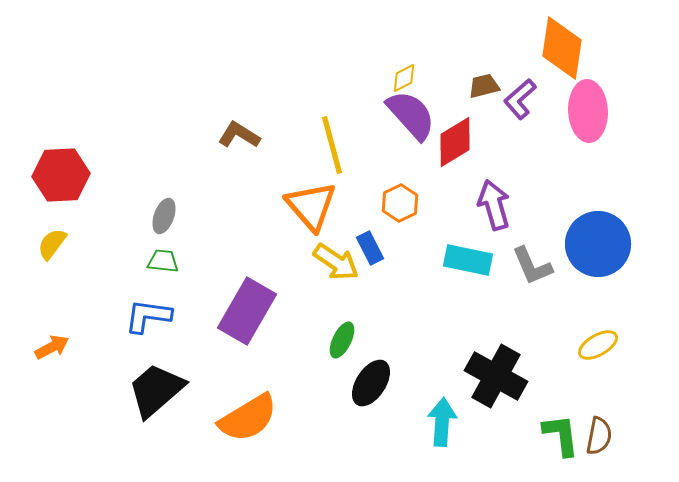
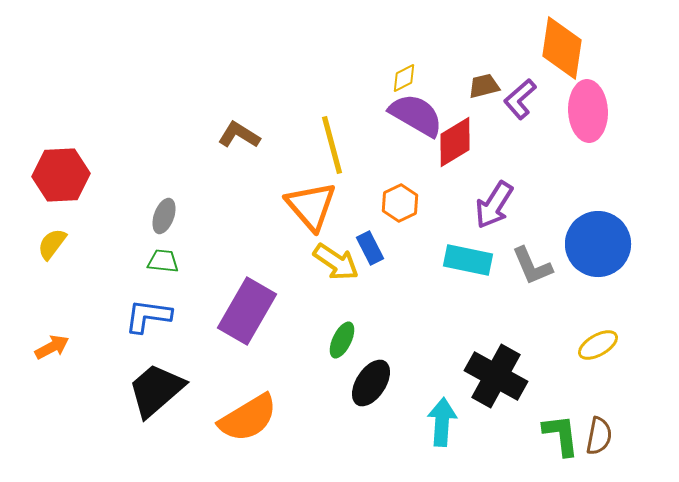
purple semicircle: moved 5 px right; rotated 18 degrees counterclockwise
purple arrow: rotated 132 degrees counterclockwise
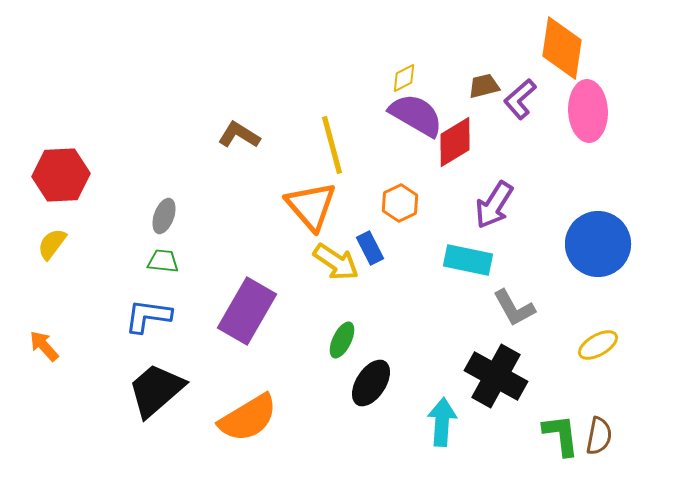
gray L-shape: moved 18 px left, 42 px down; rotated 6 degrees counterclockwise
orange arrow: moved 8 px left, 1 px up; rotated 104 degrees counterclockwise
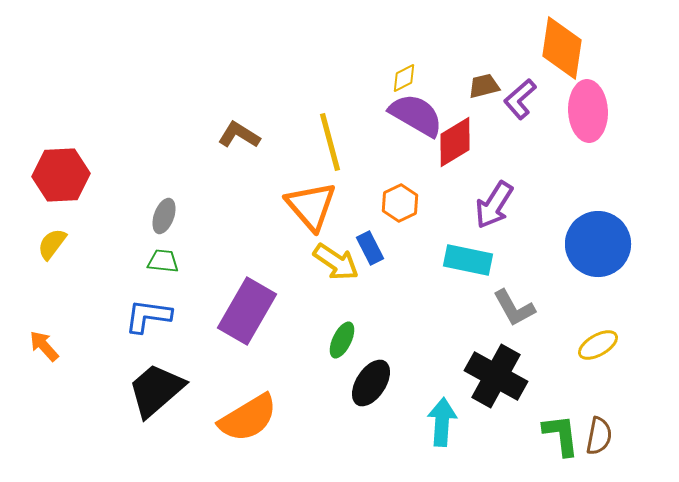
yellow line: moved 2 px left, 3 px up
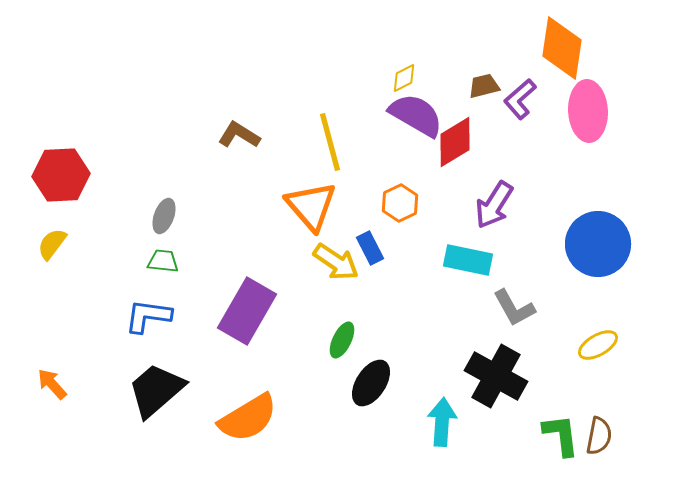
orange arrow: moved 8 px right, 38 px down
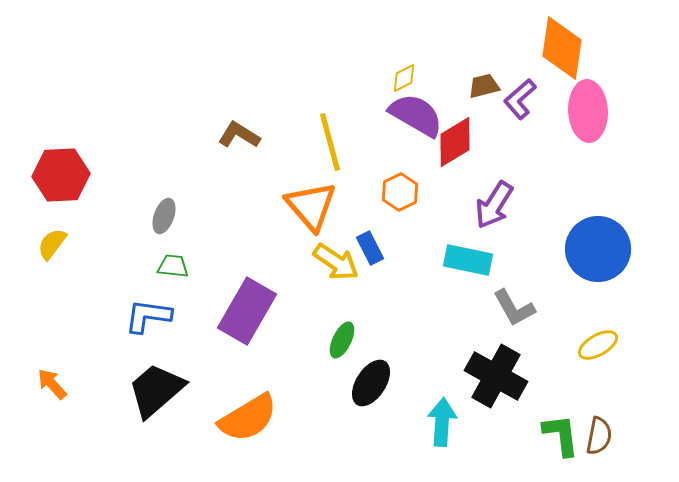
orange hexagon: moved 11 px up
blue circle: moved 5 px down
green trapezoid: moved 10 px right, 5 px down
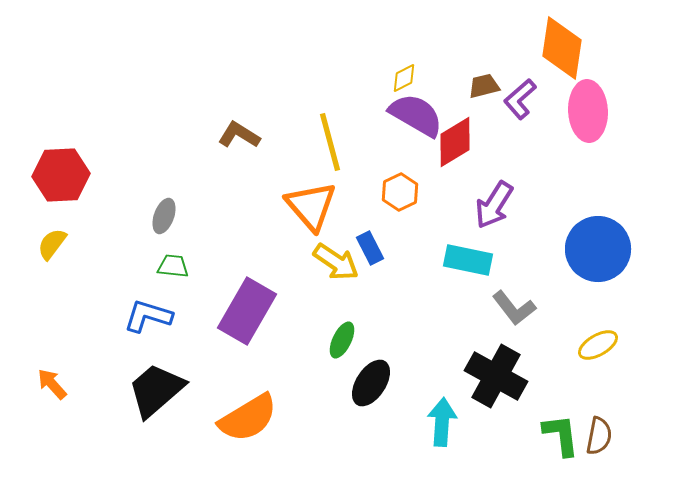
gray L-shape: rotated 9 degrees counterclockwise
blue L-shape: rotated 9 degrees clockwise
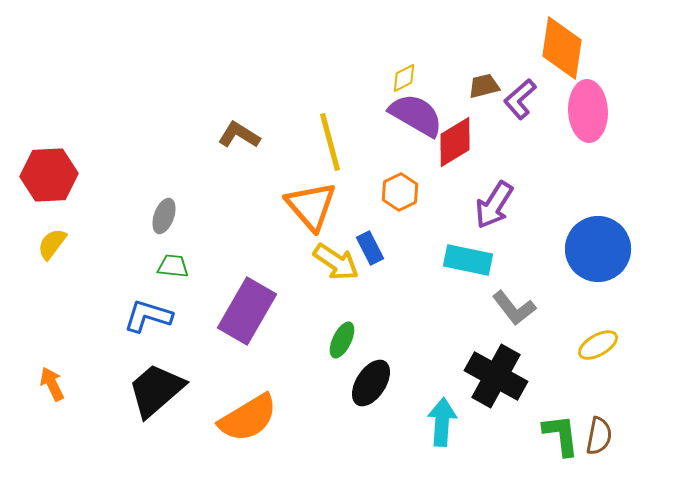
red hexagon: moved 12 px left
orange arrow: rotated 16 degrees clockwise
